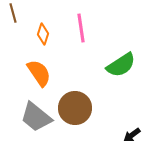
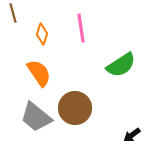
orange diamond: moved 1 px left
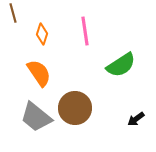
pink line: moved 4 px right, 3 px down
black arrow: moved 4 px right, 16 px up
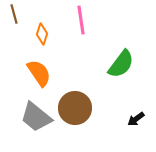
brown line: moved 1 px right, 1 px down
pink line: moved 4 px left, 11 px up
green semicircle: moved 1 px up; rotated 20 degrees counterclockwise
